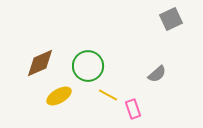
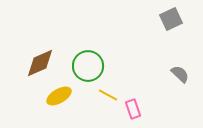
gray semicircle: moved 23 px right; rotated 96 degrees counterclockwise
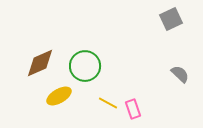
green circle: moved 3 px left
yellow line: moved 8 px down
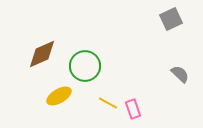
brown diamond: moved 2 px right, 9 px up
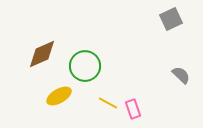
gray semicircle: moved 1 px right, 1 px down
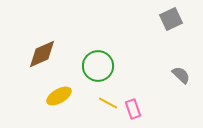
green circle: moved 13 px right
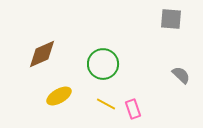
gray square: rotated 30 degrees clockwise
green circle: moved 5 px right, 2 px up
yellow line: moved 2 px left, 1 px down
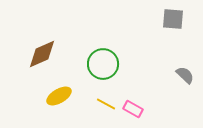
gray square: moved 2 px right
gray semicircle: moved 4 px right
pink rectangle: rotated 42 degrees counterclockwise
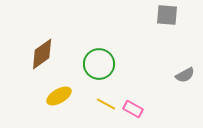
gray square: moved 6 px left, 4 px up
brown diamond: rotated 12 degrees counterclockwise
green circle: moved 4 px left
gray semicircle: rotated 108 degrees clockwise
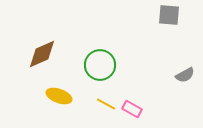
gray square: moved 2 px right
brown diamond: rotated 12 degrees clockwise
green circle: moved 1 px right, 1 px down
yellow ellipse: rotated 50 degrees clockwise
pink rectangle: moved 1 px left
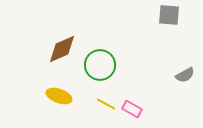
brown diamond: moved 20 px right, 5 px up
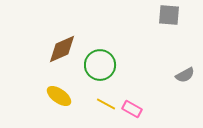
yellow ellipse: rotated 15 degrees clockwise
